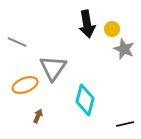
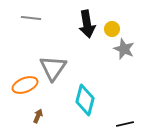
gray line: moved 14 px right, 24 px up; rotated 18 degrees counterclockwise
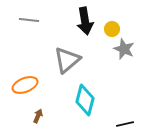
gray line: moved 2 px left, 2 px down
black arrow: moved 2 px left, 3 px up
gray triangle: moved 14 px right, 8 px up; rotated 16 degrees clockwise
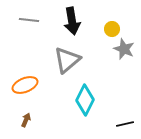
black arrow: moved 13 px left
cyan diamond: rotated 12 degrees clockwise
brown arrow: moved 12 px left, 4 px down
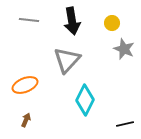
yellow circle: moved 6 px up
gray triangle: rotated 8 degrees counterclockwise
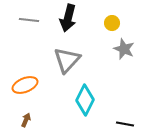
black arrow: moved 4 px left, 3 px up; rotated 24 degrees clockwise
black line: rotated 24 degrees clockwise
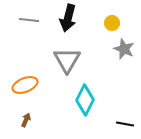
gray triangle: rotated 12 degrees counterclockwise
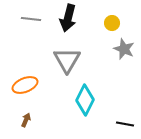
gray line: moved 2 px right, 1 px up
